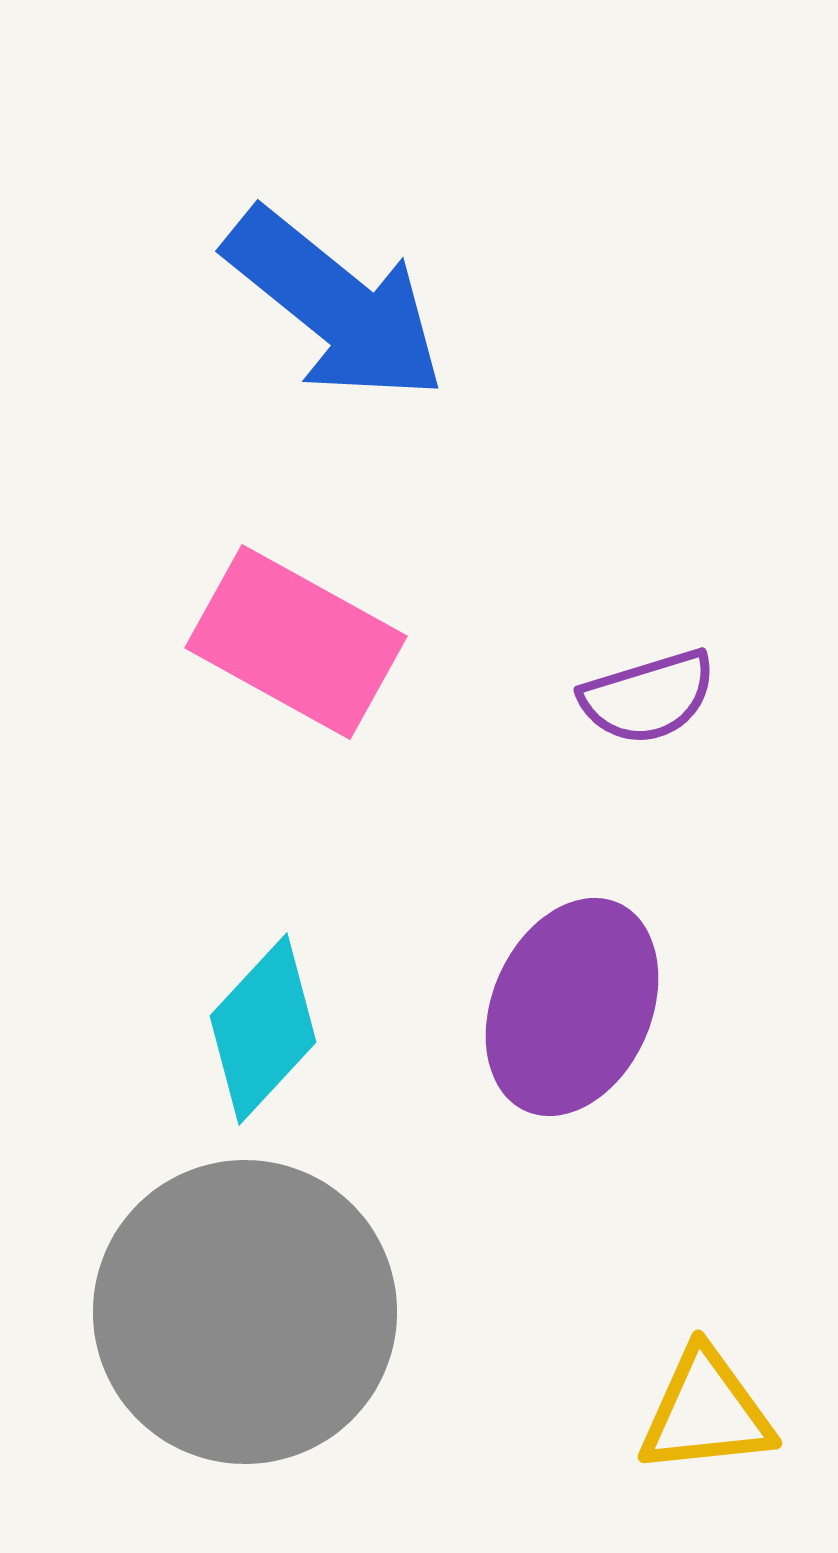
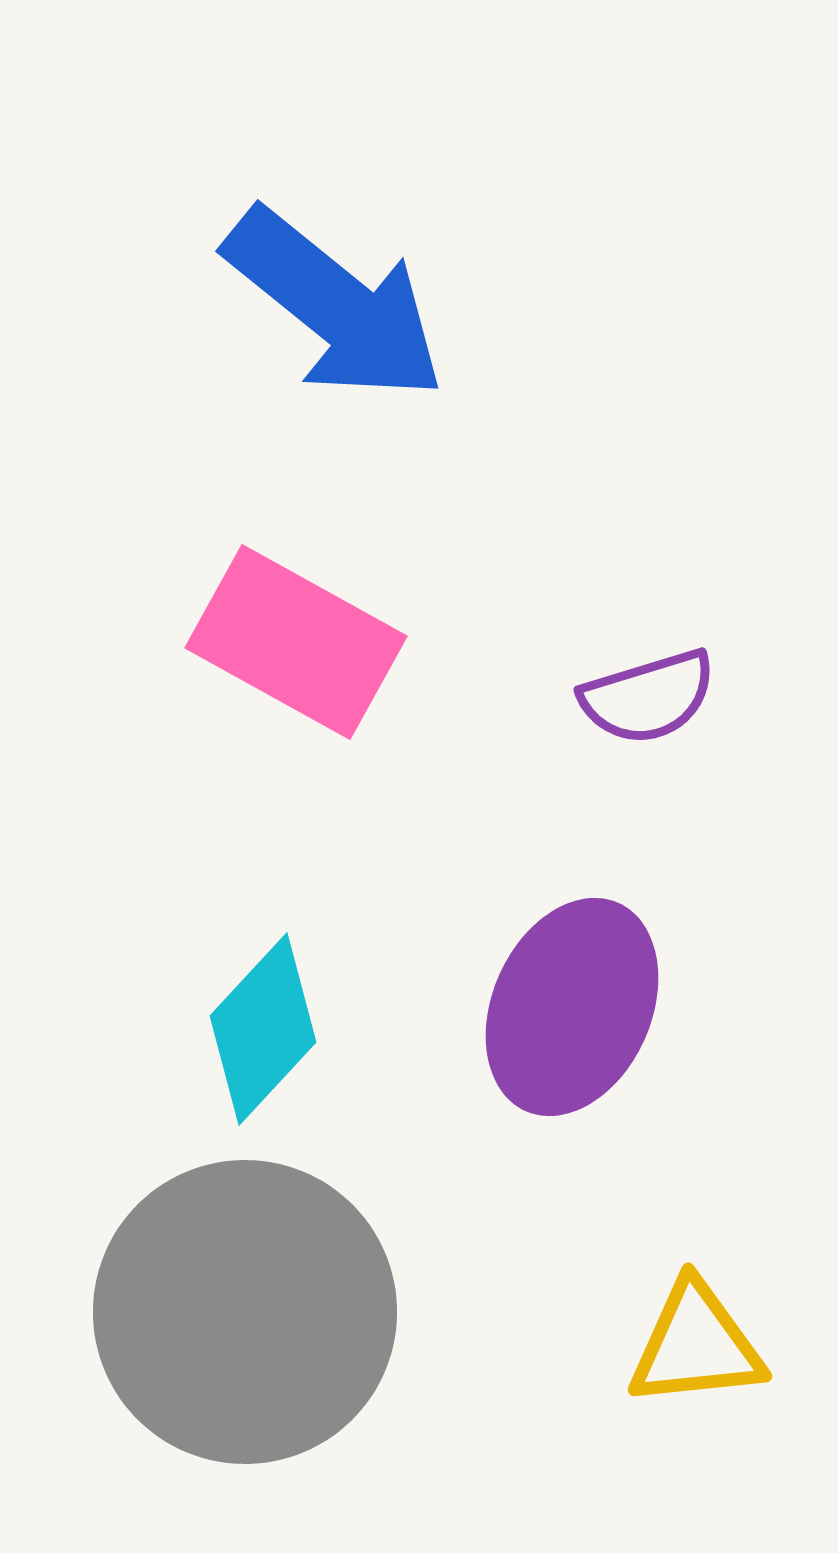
yellow triangle: moved 10 px left, 67 px up
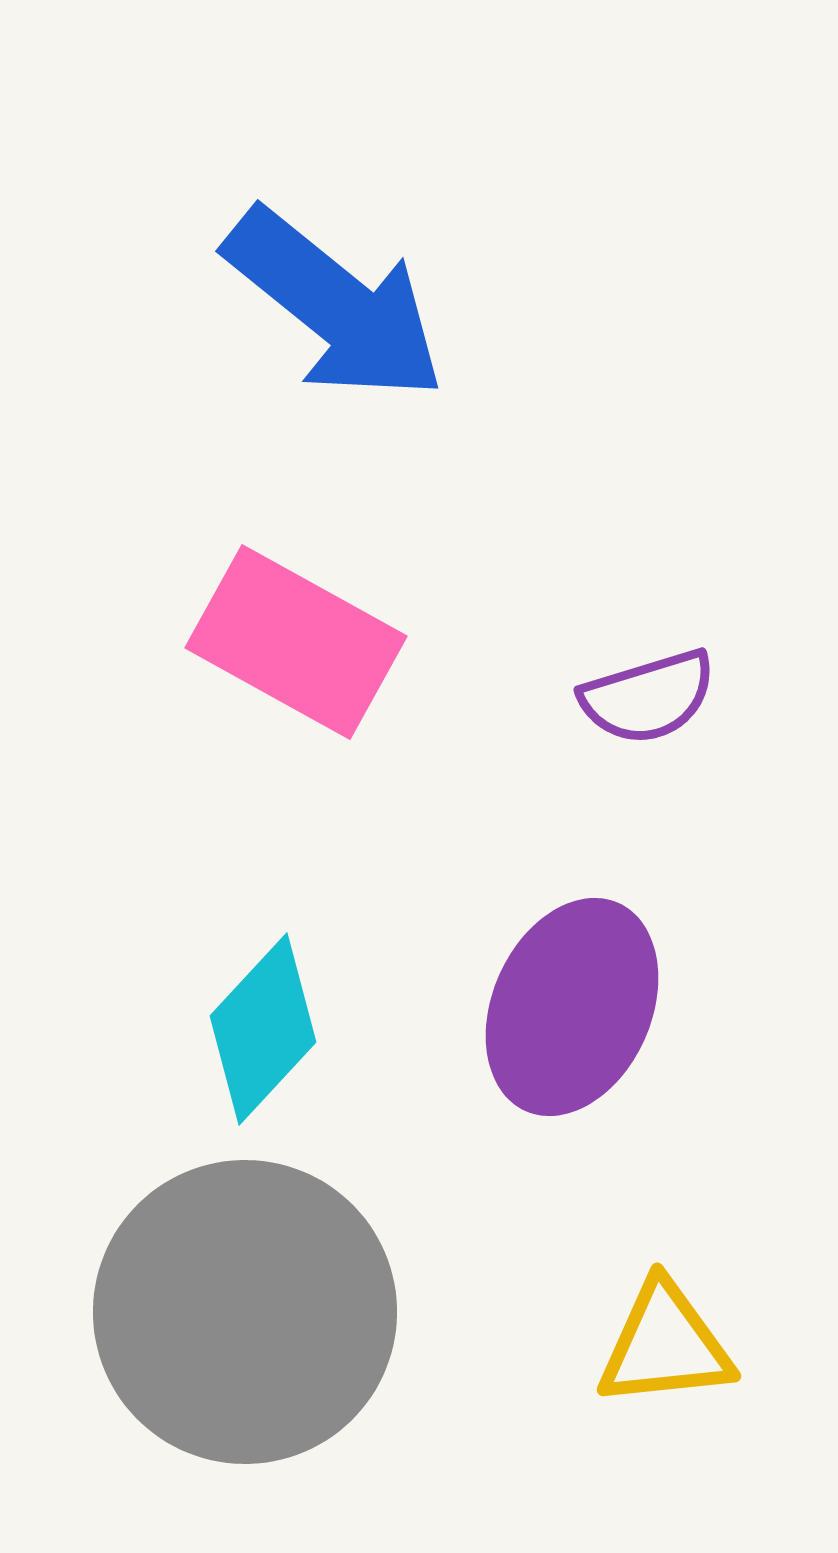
yellow triangle: moved 31 px left
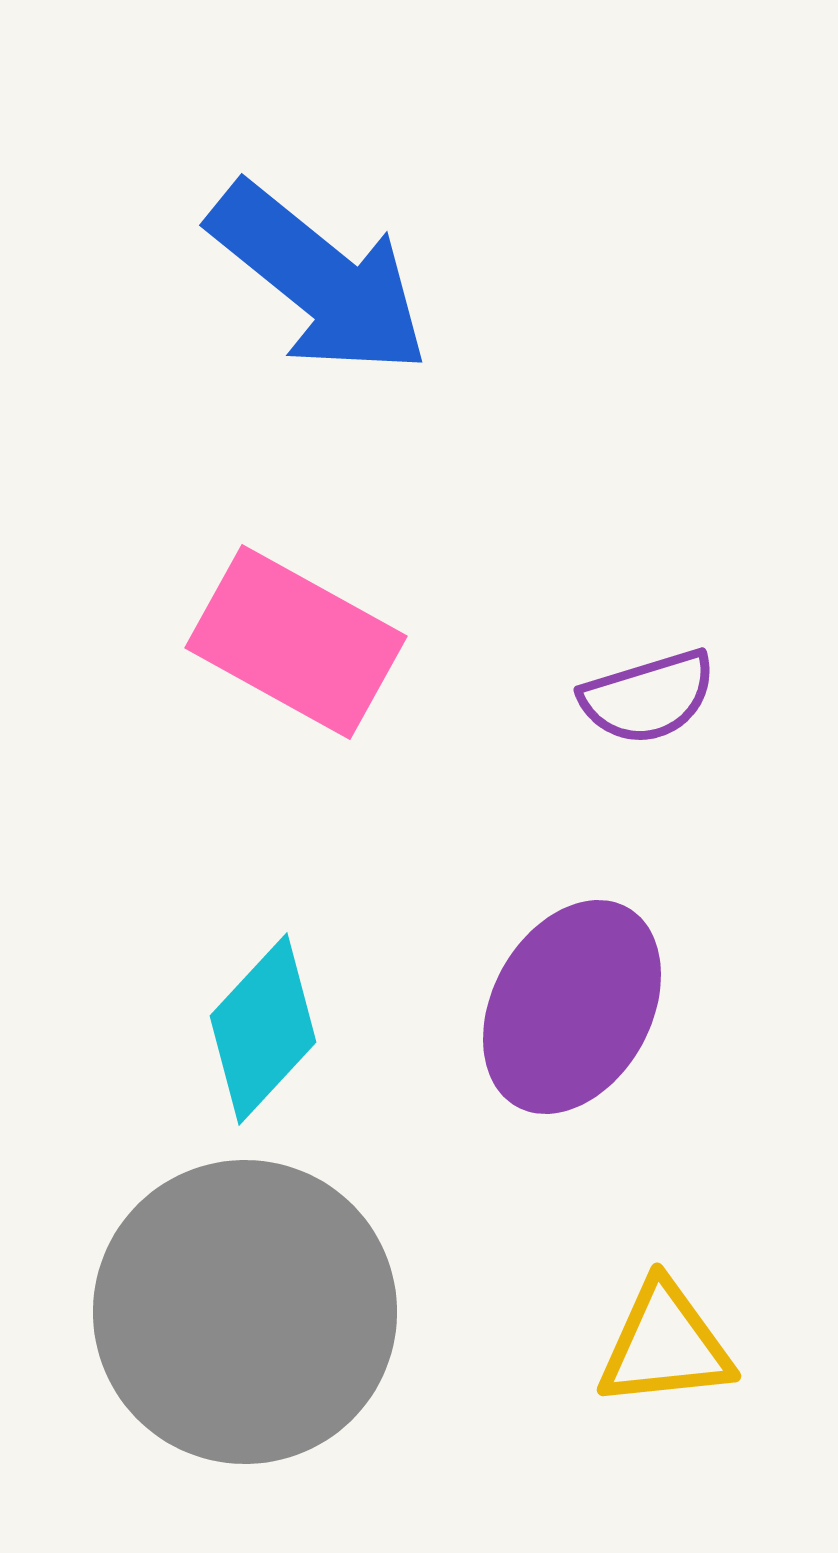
blue arrow: moved 16 px left, 26 px up
purple ellipse: rotated 5 degrees clockwise
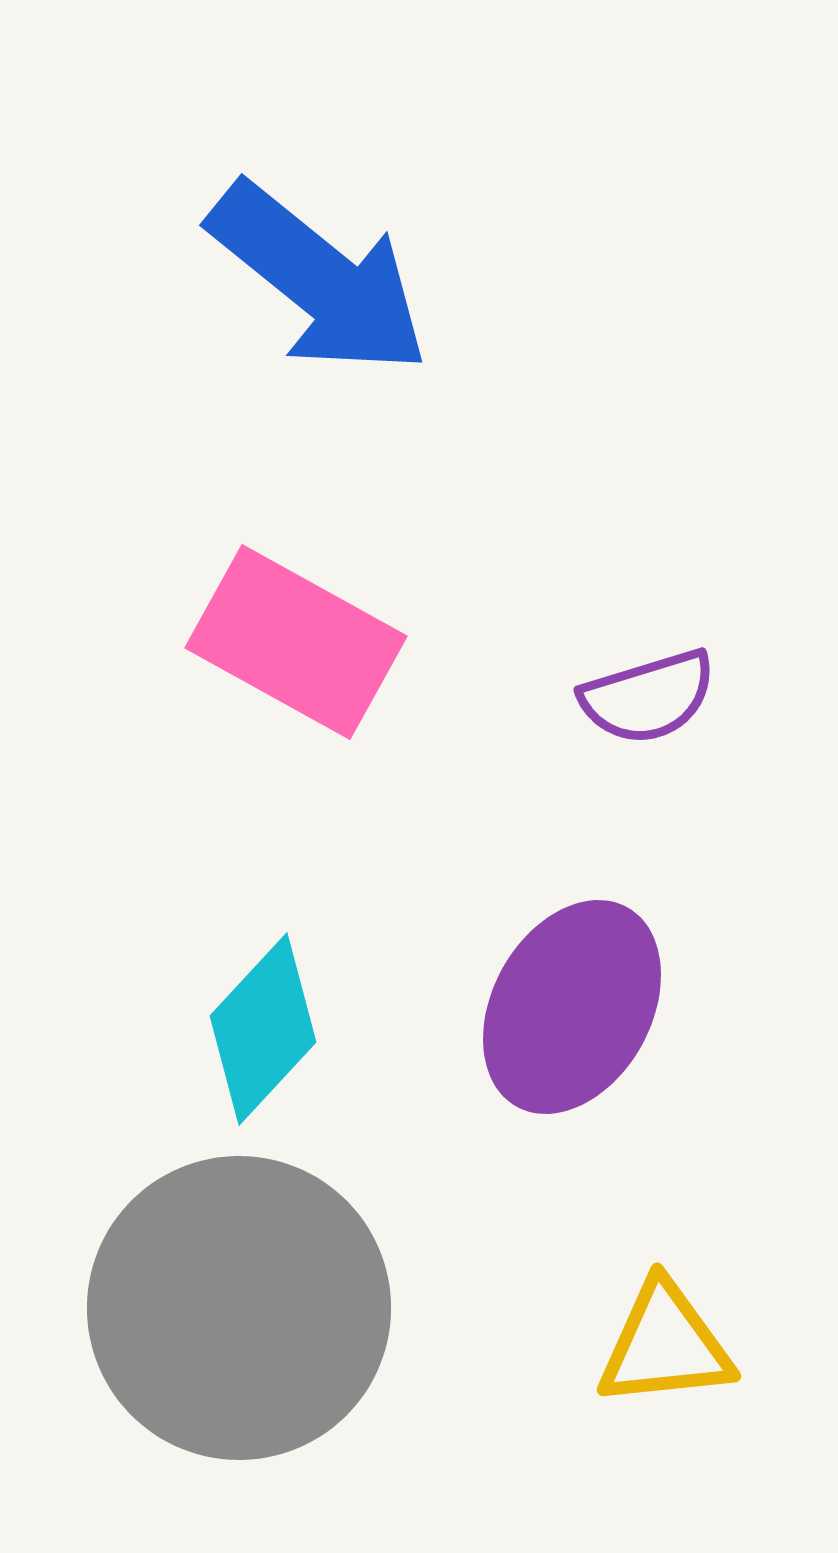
gray circle: moved 6 px left, 4 px up
